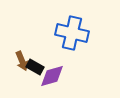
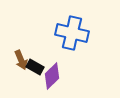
brown arrow: moved 1 px left, 1 px up
purple diamond: rotated 28 degrees counterclockwise
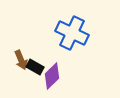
blue cross: rotated 12 degrees clockwise
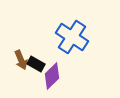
blue cross: moved 4 px down; rotated 8 degrees clockwise
black rectangle: moved 1 px right, 3 px up
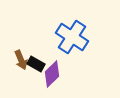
purple diamond: moved 2 px up
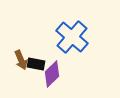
blue cross: rotated 8 degrees clockwise
black rectangle: rotated 18 degrees counterclockwise
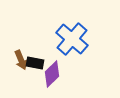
blue cross: moved 2 px down
black rectangle: moved 1 px left, 1 px up
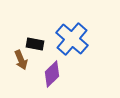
black rectangle: moved 19 px up
